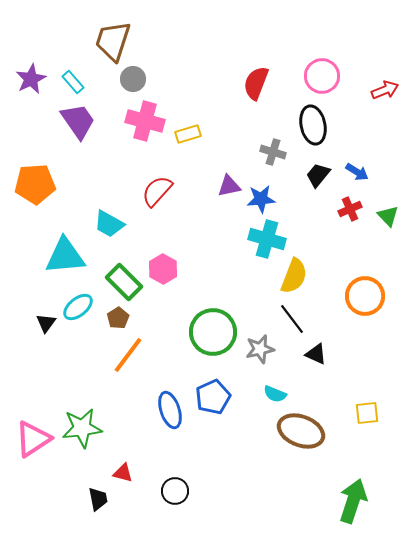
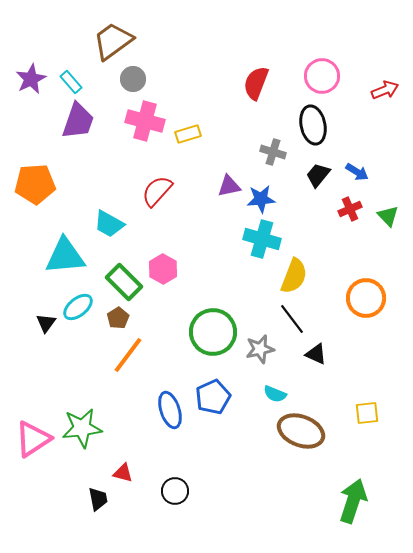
brown trapezoid at (113, 41): rotated 36 degrees clockwise
cyan rectangle at (73, 82): moved 2 px left
purple trapezoid at (78, 121): rotated 54 degrees clockwise
cyan cross at (267, 239): moved 5 px left
orange circle at (365, 296): moved 1 px right, 2 px down
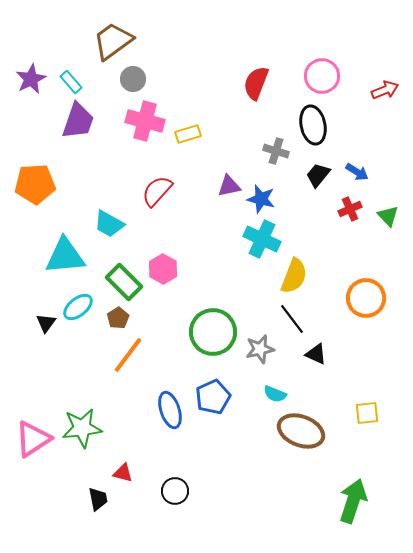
gray cross at (273, 152): moved 3 px right, 1 px up
blue star at (261, 199): rotated 20 degrees clockwise
cyan cross at (262, 239): rotated 9 degrees clockwise
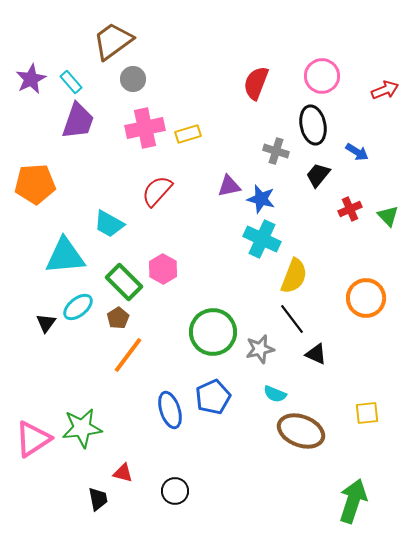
pink cross at (145, 121): moved 7 px down; rotated 27 degrees counterclockwise
blue arrow at (357, 172): moved 20 px up
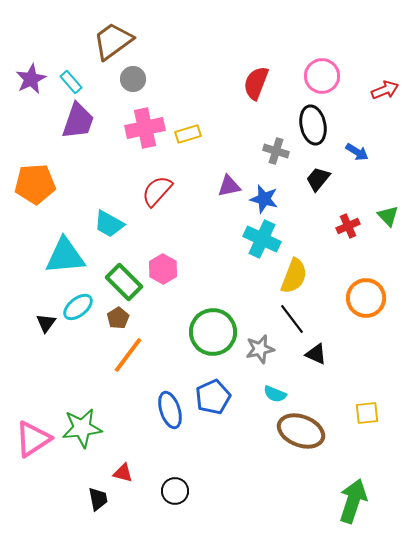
black trapezoid at (318, 175): moved 4 px down
blue star at (261, 199): moved 3 px right
red cross at (350, 209): moved 2 px left, 17 px down
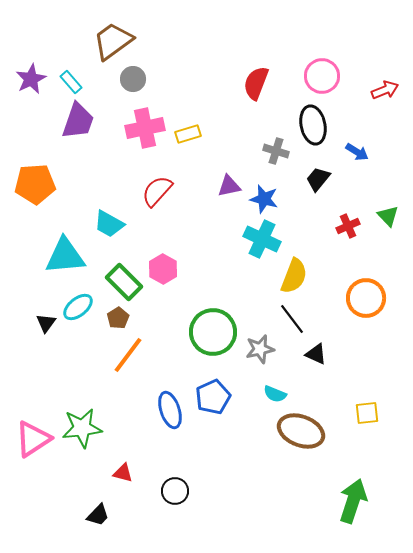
black trapezoid at (98, 499): moved 16 px down; rotated 55 degrees clockwise
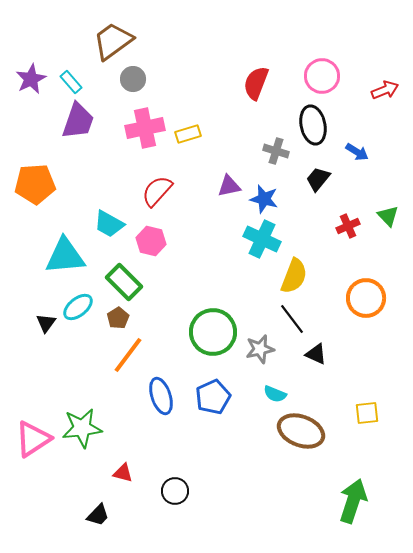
pink hexagon at (163, 269): moved 12 px left, 28 px up; rotated 16 degrees counterclockwise
blue ellipse at (170, 410): moved 9 px left, 14 px up
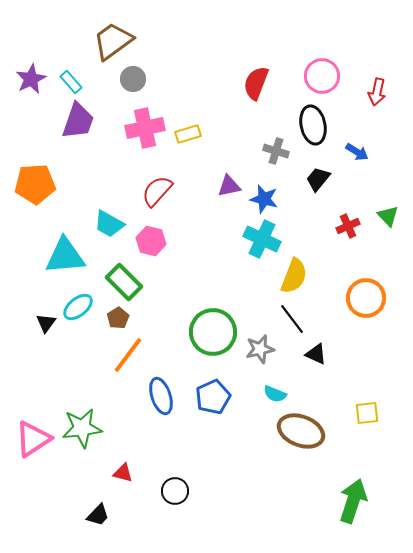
red arrow at (385, 90): moved 8 px left, 2 px down; rotated 124 degrees clockwise
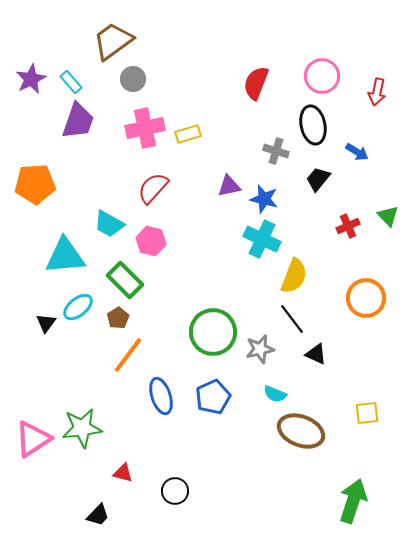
red semicircle at (157, 191): moved 4 px left, 3 px up
green rectangle at (124, 282): moved 1 px right, 2 px up
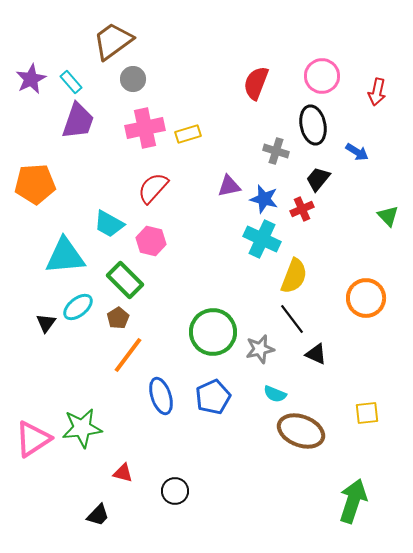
red cross at (348, 226): moved 46 px left, 17 px up
